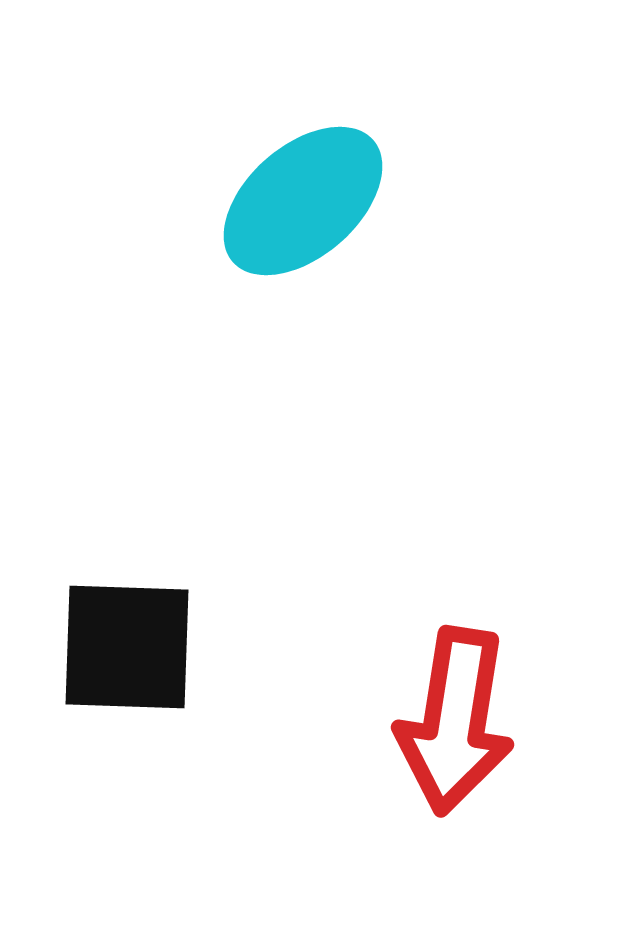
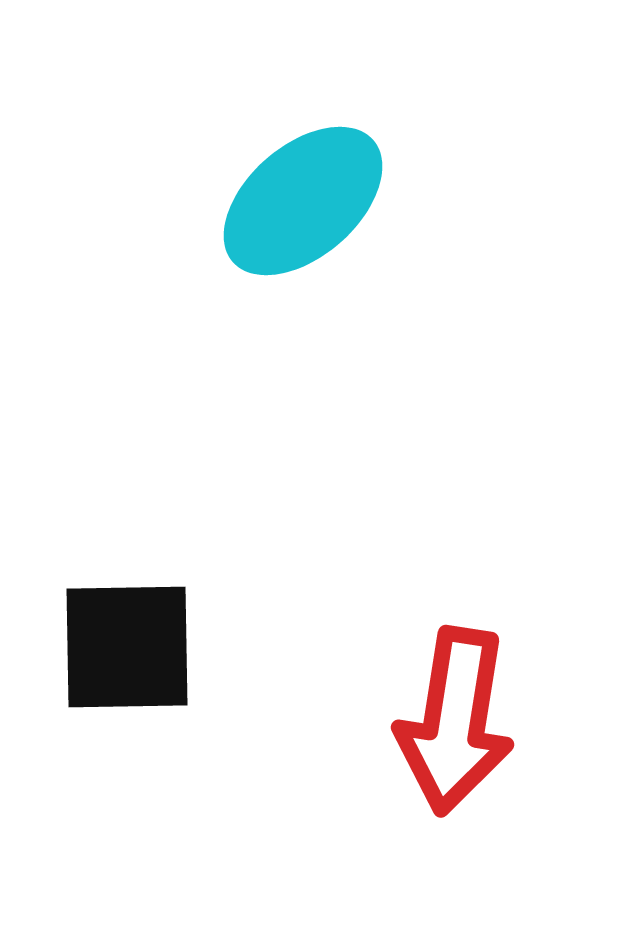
black square: rotated 3 degrees counterclockwise
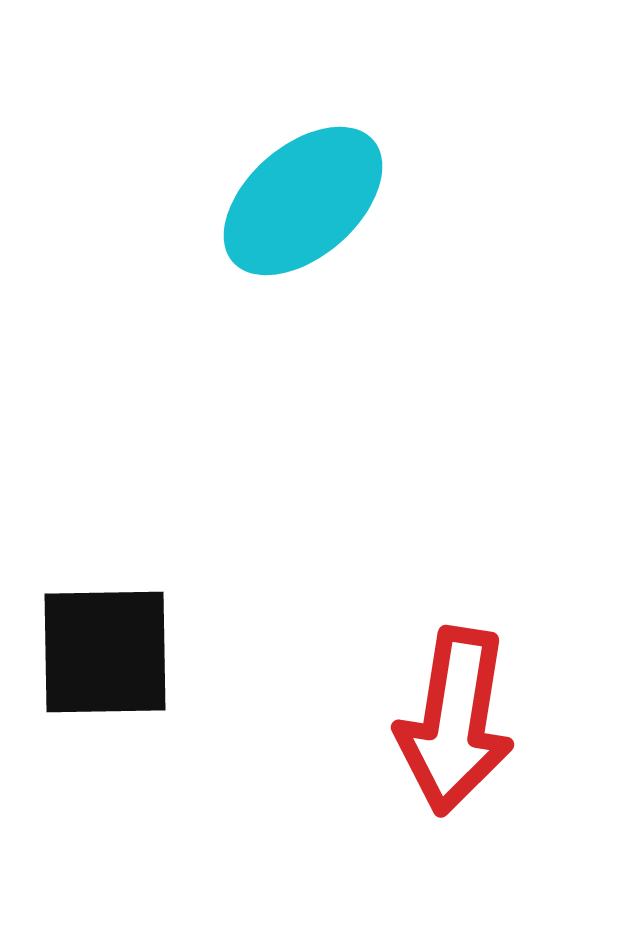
black square: moved 22 px left, 5 px down
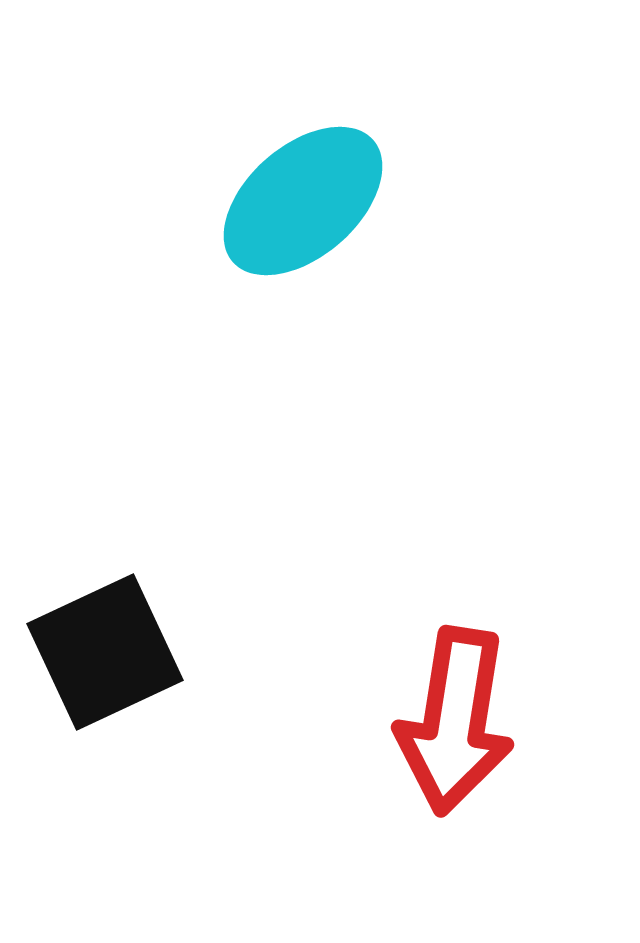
black square: rotated 24 degrees counterclockwise
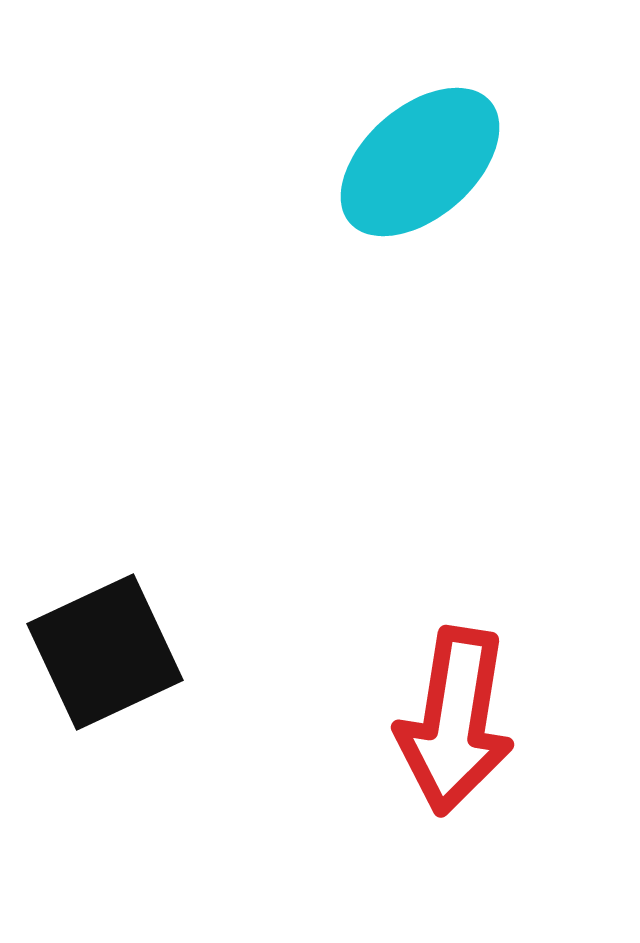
cyan ellipse: moved 117 px right, 39 px up
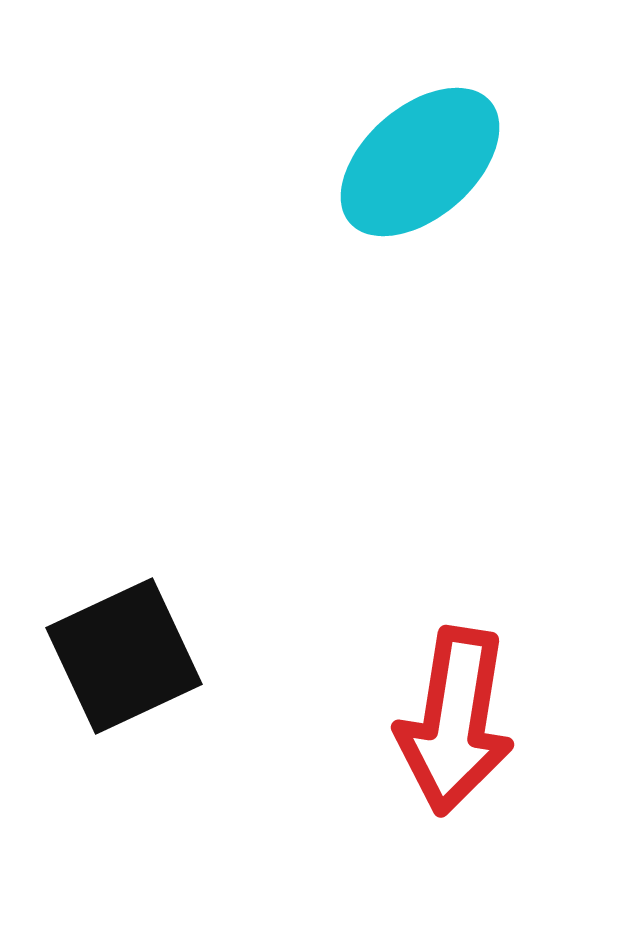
black square: moved 19 px right, 4 px down
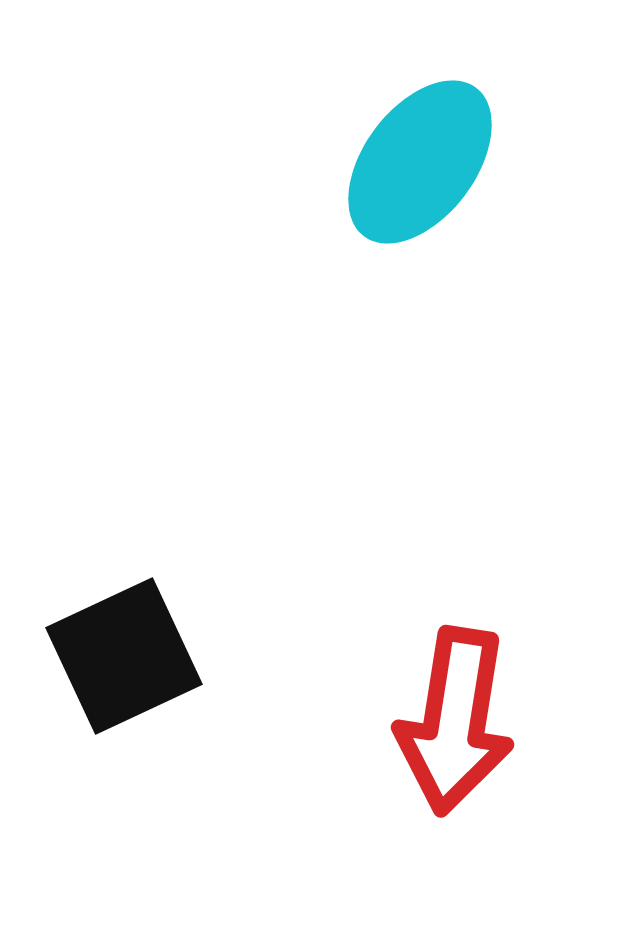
cyan ellipse: rotated 12 degrees counterclockwise
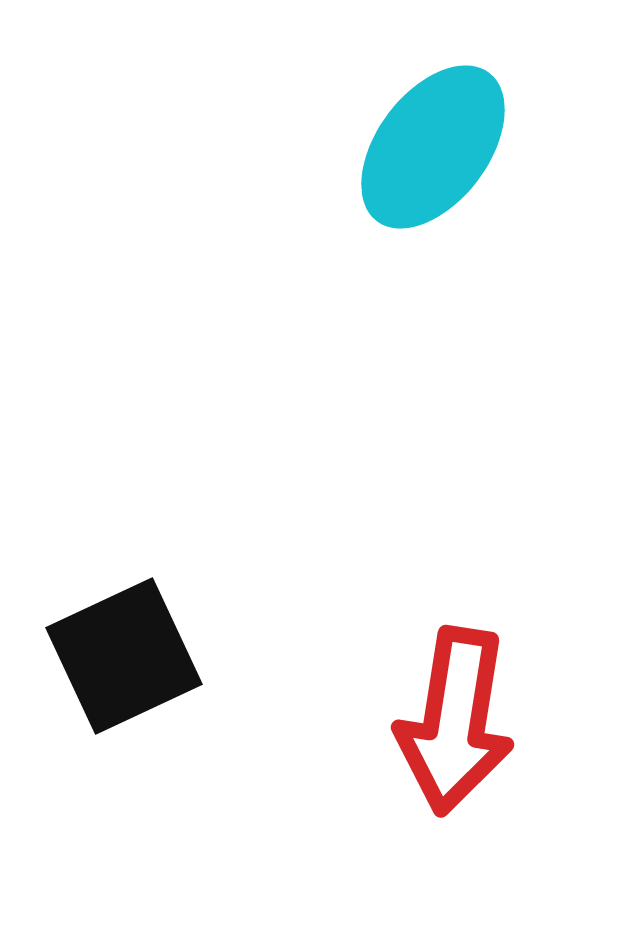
cyan ellipse: moved 13 px right, 15 px up
